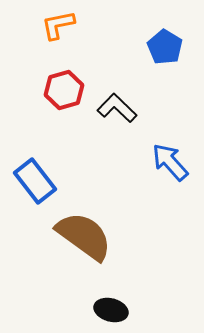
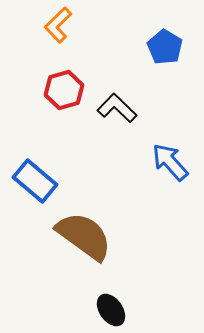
orange L-shape: rotated 33 degrees counterclockwise
blue rectangle: rotated 12 degrees counterclockwise
black ellipse: rotated 40 degrees clockwise
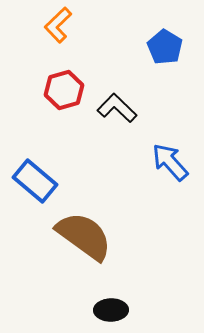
black ellipse: rotated 56 degrees counterclockwise
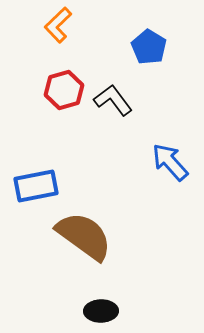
blue pentagon: moved 16 px left
black L-shape: moved 4 px left, 8 px up; rotated 9 degrees clockwise
blue rectangle: moved 1 px right, 5 px down; rotated 51 degrees counterclockwise
black ellipse: moved 10 px left, 1 px down
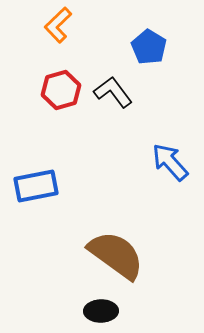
red hexagon: moved 3 px left
black L-shape: moved 8 px up
brown semicircle: moved 32 px right, 19 px down
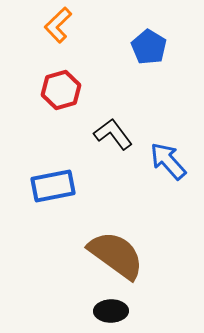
black L-shape: moved 42 px down
blue arrow: moved 2 px left, 1 px up
blue rectangle: moved 17 px right
black ellipse: moved 10 px right
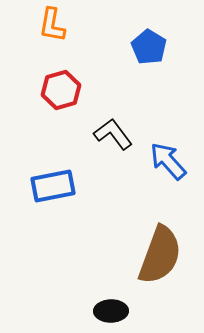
orange L-shape: moved 6 px left; rotated 36 degrees counterclockwise
brown semicircle: moved 44 px right; rotated 74 degrees clockwise
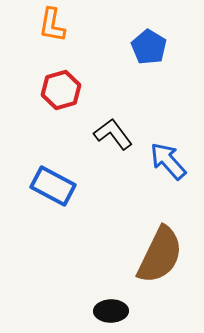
blue rectangle: rotated 39 degrees clockwise
brown semicircle: rotated 6 degrees clockwise
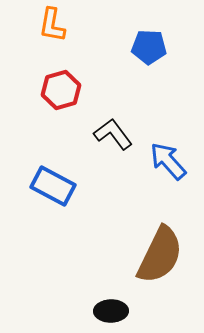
blue pentagon: rotated 28 degrees counterclockwise
